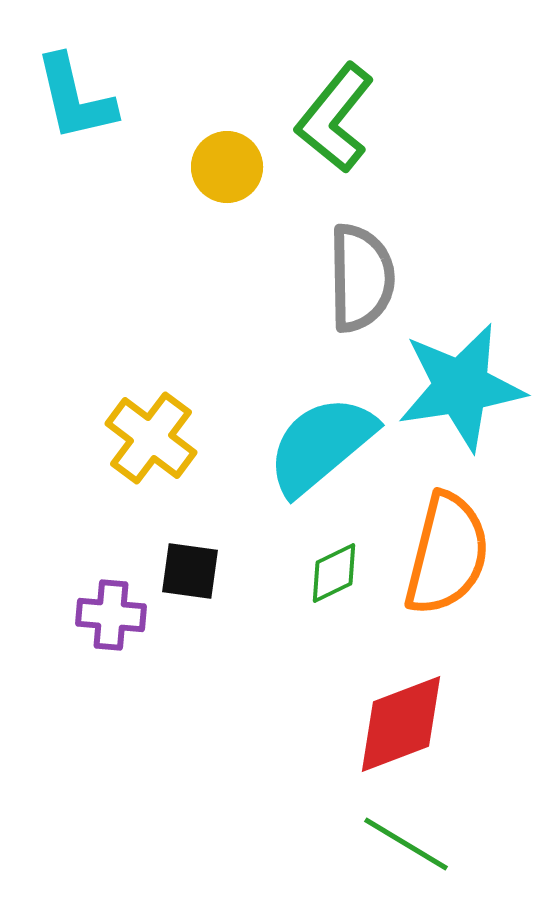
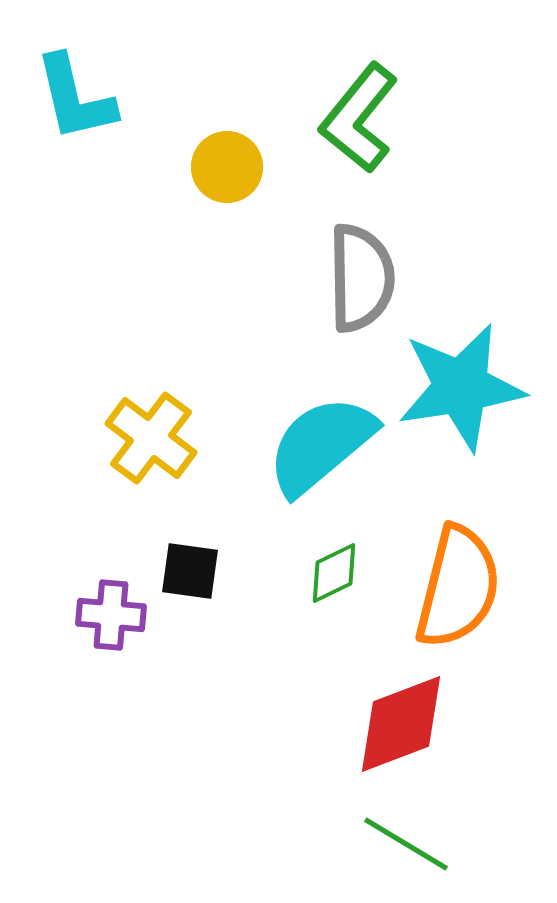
green L-shape: moved 24 px right
orange semicircle: moved 11 px right, 33 px down
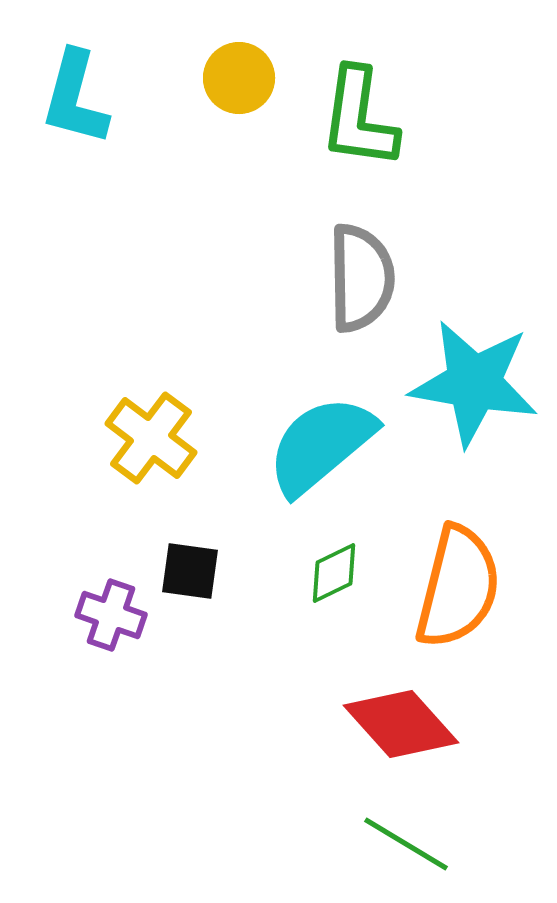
cyan L-shape: rotated 28 degrees clockwise
green L-shape: rotated 31 degrees counterclockwise
yellow circle: moved 12 px right, 89 px up
cyan star: moved 13 px right, 4 px up; rotated 19 degrees clockwise
purple cross: rotated 14 degrees clockwise
red diamond: rotated 69 degrees clockwise
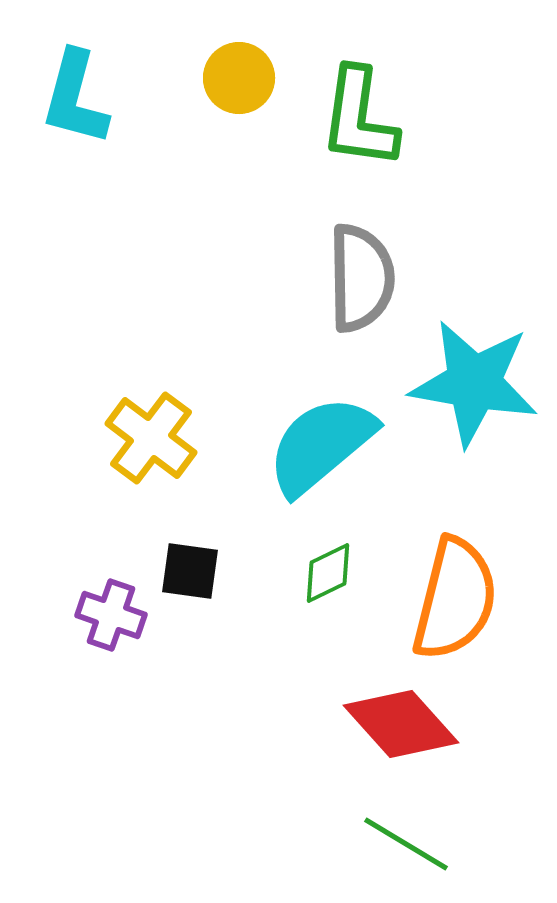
green diamond: moved 6 px left
orange semicircle: moved 3 px left, 12 px down
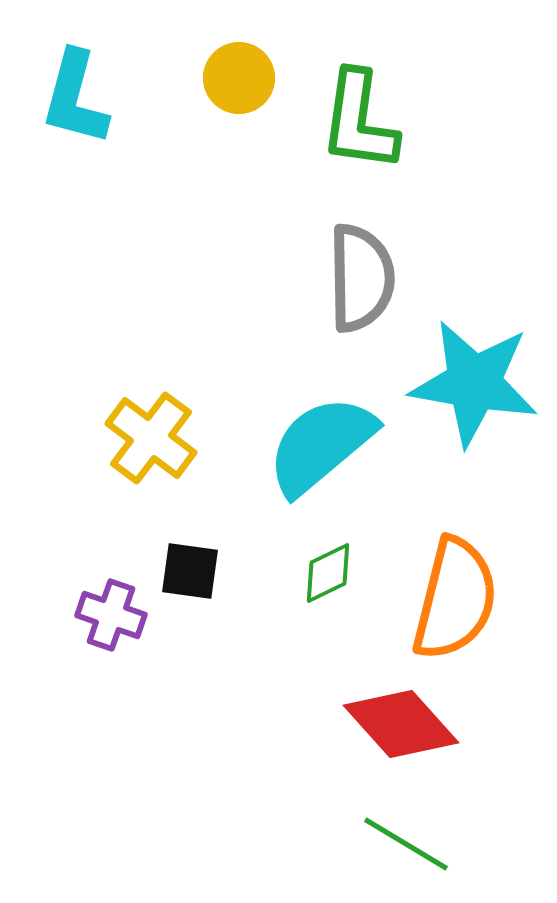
green L-shape: moved 3 px down
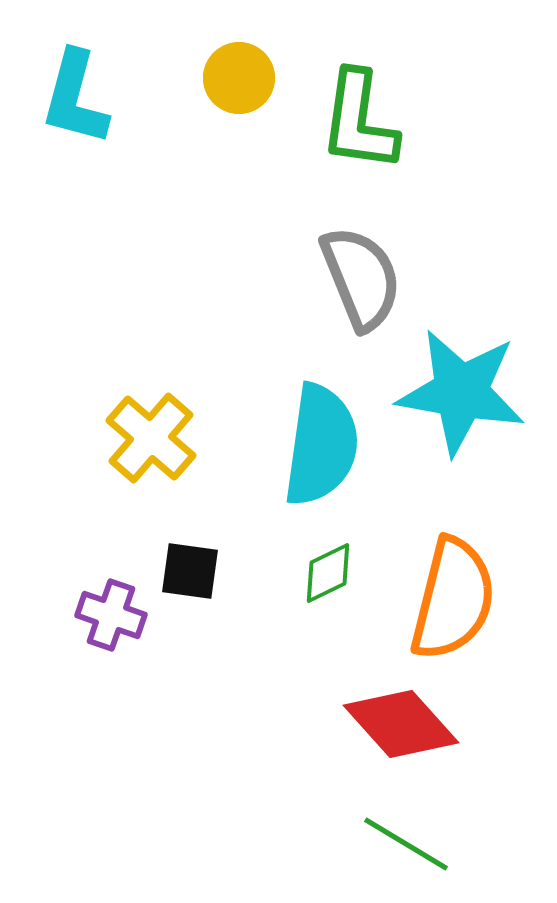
gray semicircle: rotated 21 degrees counterclockwise
cyan star: moved 13 px left, 9 px down
yellow cross: rotated 4 degrees clockwise
cyan semicircle: rotated 138 degrees clockwise
orange semicircle: moved 2 px left
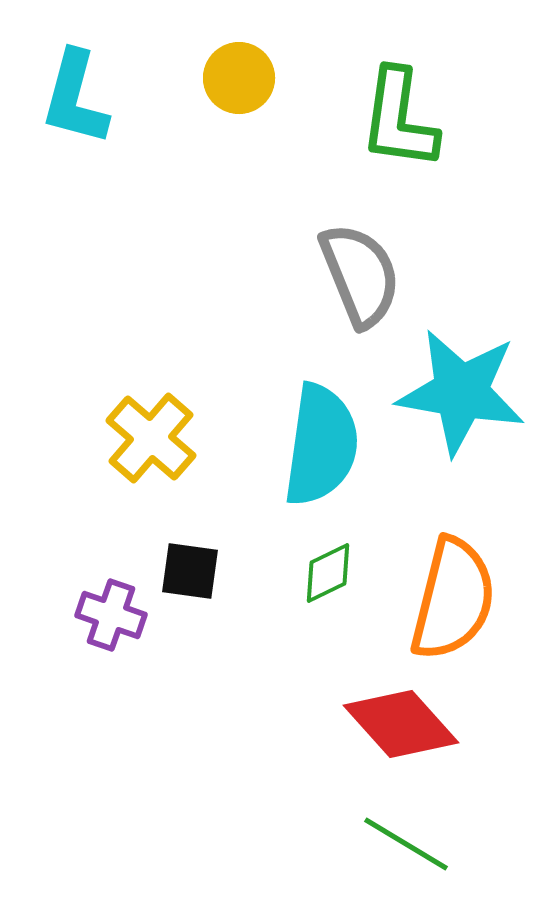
green L-shape: moved 40 px right, 2 px up
gray semicircle: moved 1 px left, 3 px up
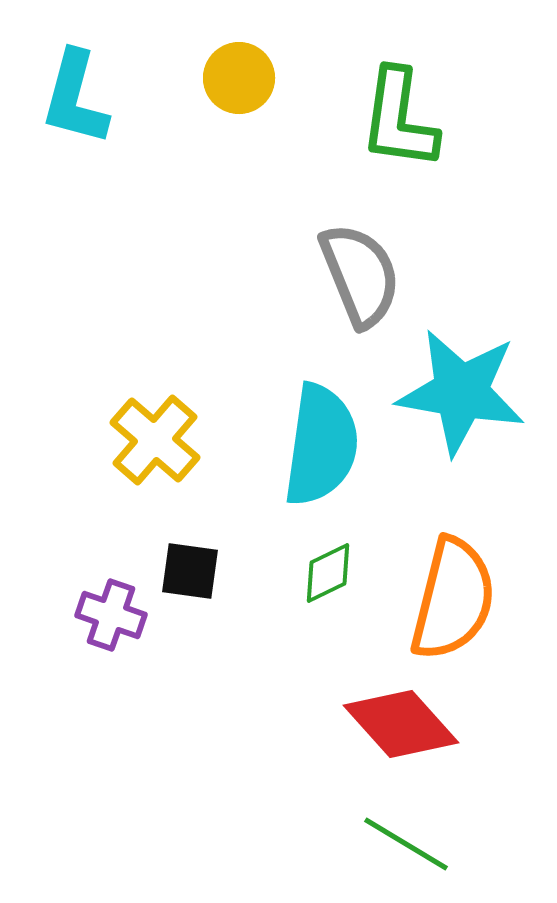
yellow cross: moved 4 px right, 2 px down
